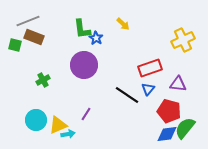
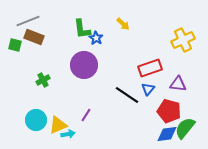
purple line: moved 1 px down
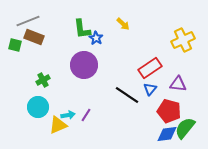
red rectangle: rotated 15 degrees counterclockwise
blue triangle: moved 2 px right
cyan circle: moved 2 px right, 13 px up
cyan arrow: moved 19 px up
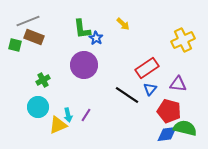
red rectangle: moved 3 px left
cyan arrow: rotated 88 degrees clockwise
green semicircle: rotated 65 degrees clockwise
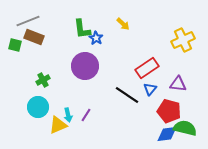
purple circle: moved 1 px right, 1 px down
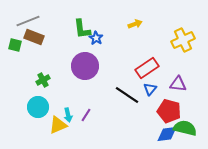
yellow arrow: moved 12 px right; rotated 64 degrees counterclockwise
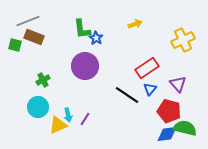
purple triangle: rotated 42 degrees clockwise
purple line: moved 1 px left, 4 px down
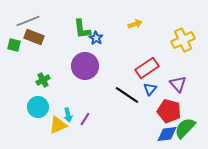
green square: moved 1 px left
green semicircle: rotated 60 degrees counterclockwise
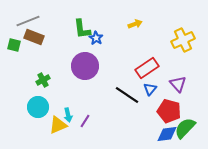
purple line: moved 2 px down
